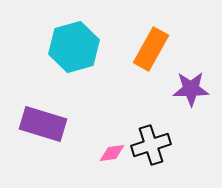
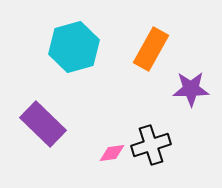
purple rectangle: rotated 27 degrees clockwise
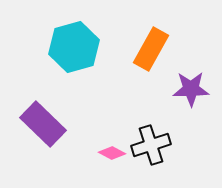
pink diamond: rotated 36 degrees clockwise
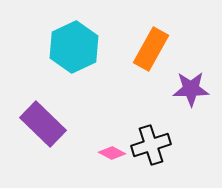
cyan hexagon: rotated 9 degrees counterclockwise
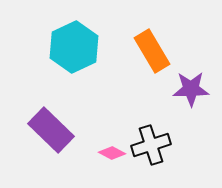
orange rectangle: moved 1 px right, 2 px down; rotated 60 degrees counterclockwise
purple rectangle: moved 8 px right, 6 px down
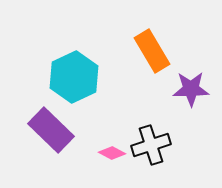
cyan hexagon: moved 30 px down
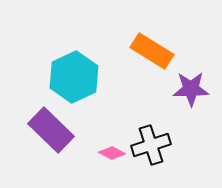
orange rectangle: rotated 27 degrees counterclockwise
